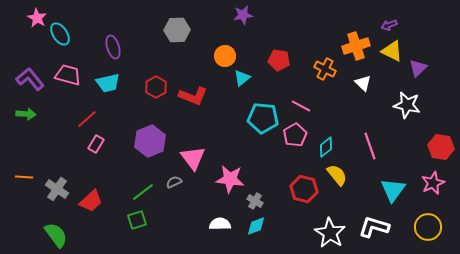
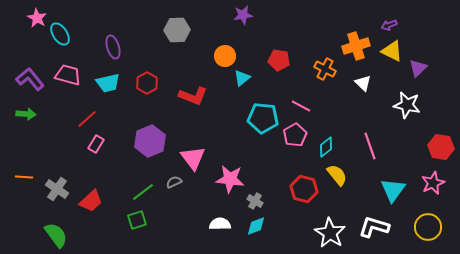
red hexagon at (156, 87): moved 9 px left, 4 px up
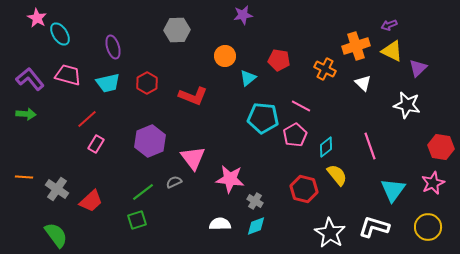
cyan triangle at (242, 78): moved 6 px right
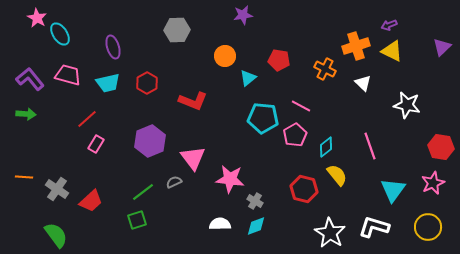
purple triangle at (418, 68): moved 24 px right, 21 px up
red L-shape at (193, 96): moved 5 px down
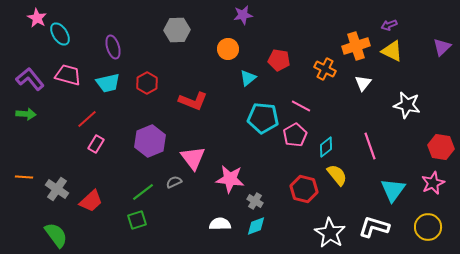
orange circle at (225, 56): moved 3 px right, 7 px up
white triangle at (363, 83): rotated 24 degrees clockwise
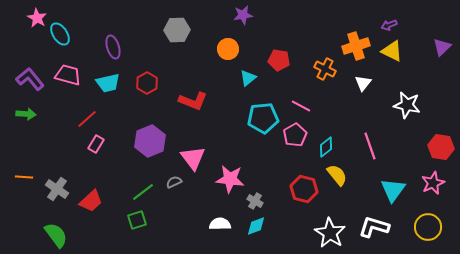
cyan pentagon at (263, 118): rotated 12 degrees counterclockwise
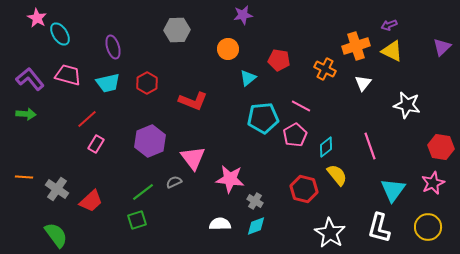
white L-shape at (374, 227): moved 5 px right, 1 px down; rotated 92 degrees counterclockwise
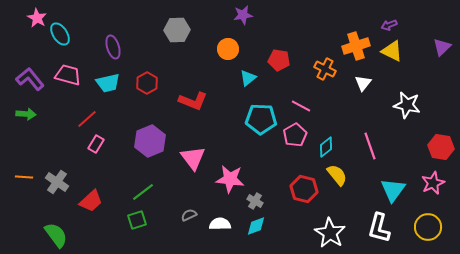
cyan pentagon at (263, 118): moved 2 px left, 1 px down; rotated 8 degrees clockwise
gray semicircle at (174, 182): moved 15 px right, 33 px down
gray cross at (57, 189): moved 7 px up
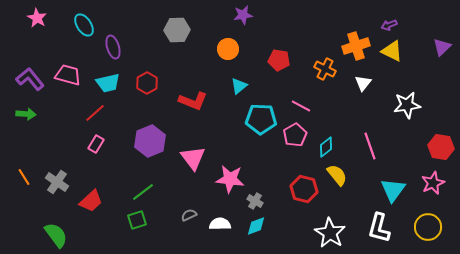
cyan ellipse at (60, 34): moved 24 px right, 9 px up
cyan triangle at (248, 78): moved 9 px left, 8 px down
white star at (407, 105): rotated 20 degrees counterclockwise
red line at (87, 119): moved 8 px right, 6 px up
orange line at (24, 177): rotated 54 degrees clockwise
